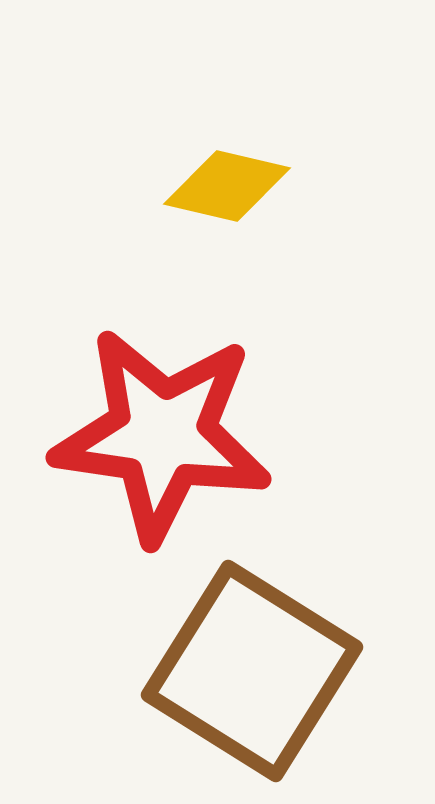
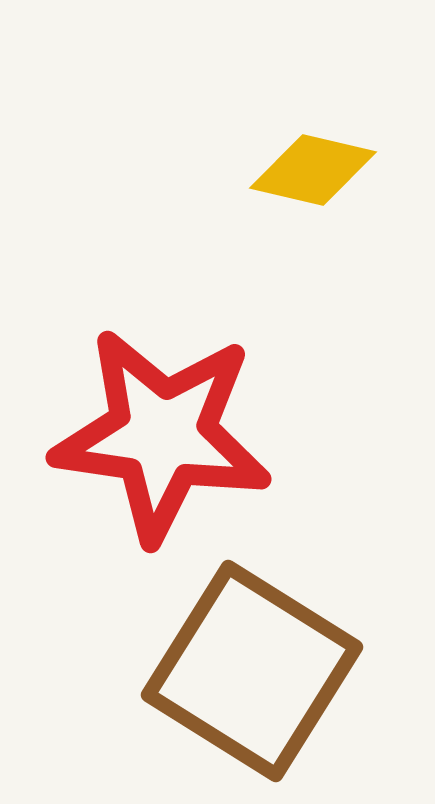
yellow diamond: moved 86 px right, 16 px up
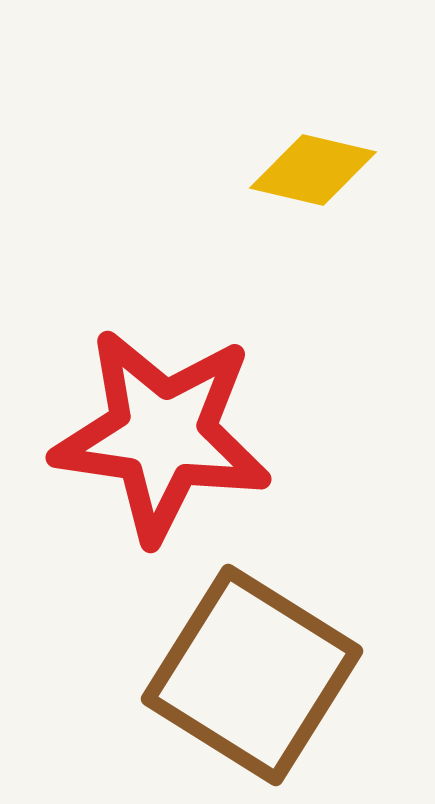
brown square: moved 4 px down
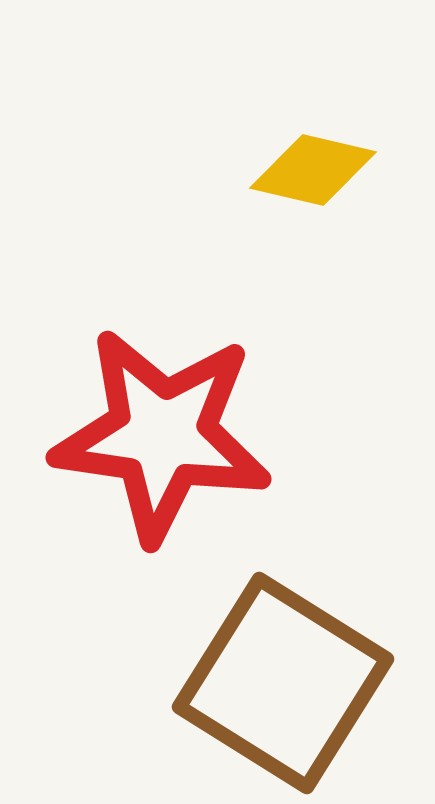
brown square: moved 31 px right, 8 px down
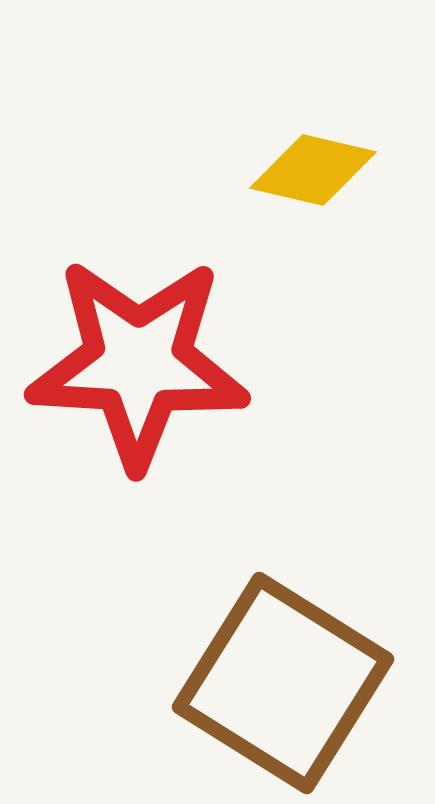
red star: moved 24 px left, 72 px up; rotated 5 degrees counterclockwise
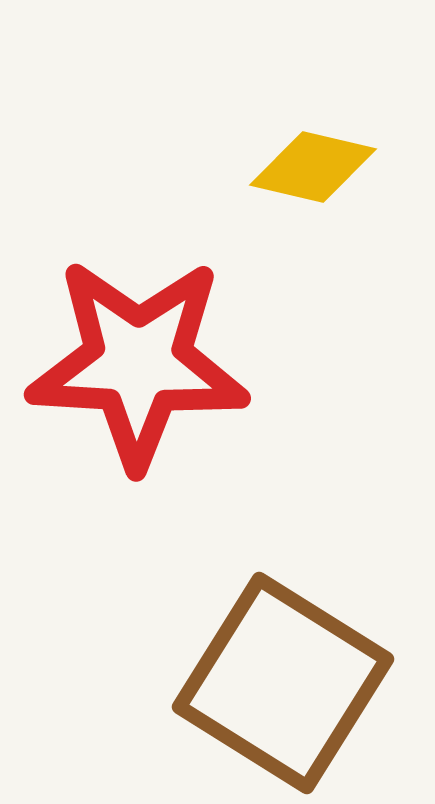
yellow diamond: moved 3 px up
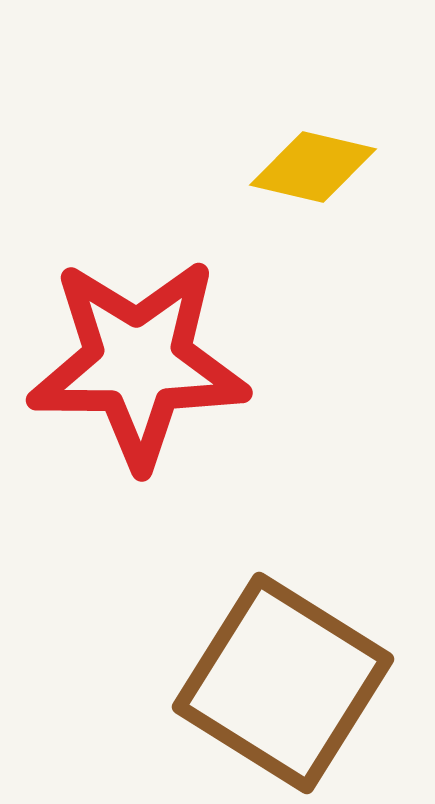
red star: rotated 3 degrees counterclockwise
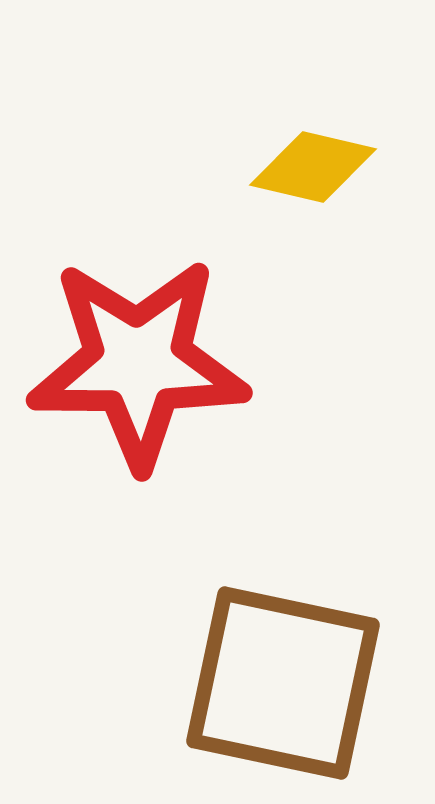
brown square: rotated 20 degrees counterclockwise
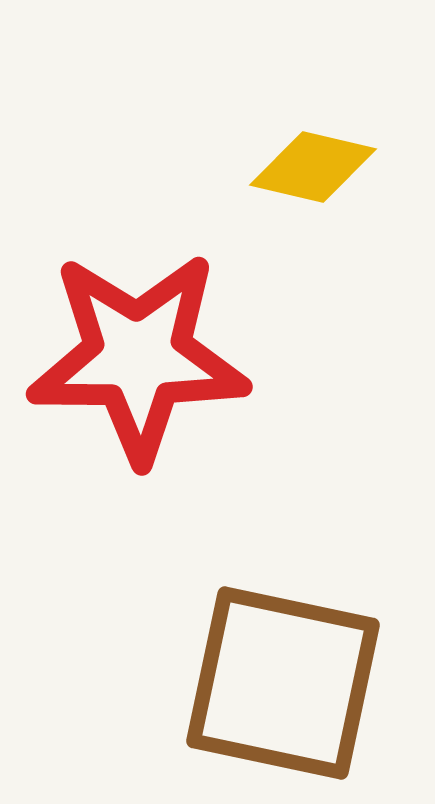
red star: moved 6 px up
